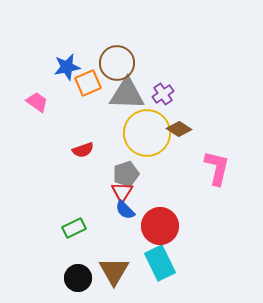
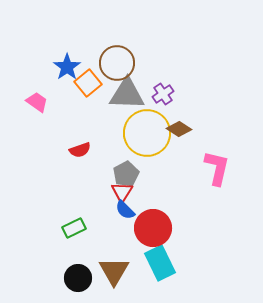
blue star: rotated 24 degrees counterclockwise
orange square: rotated 16 degrees counterclockwise
red semicircle: moved 3 px left
gray pentagon: rotated 10 degrees counterclockwise
red circle: moved 7 px left, 2 px down
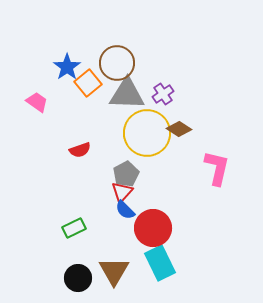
red triangle: rotated 10 degrees clockwise
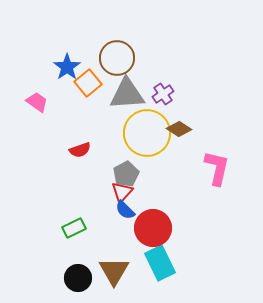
brown circle: moved 5 px up
gray triangle: rotated 6 degrees counterclockwise
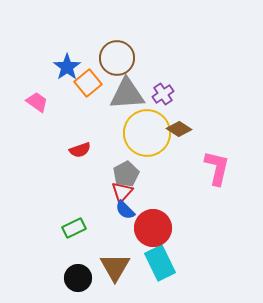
brown triangle: moved 1 px right, 4 px up
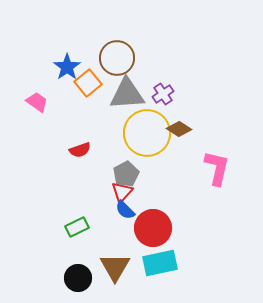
green rectangle: moved 3 px right, 1 px up
cyan rectangle: rotated 76 degrees counterclockwise
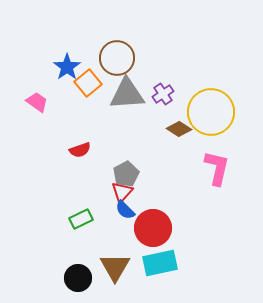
yellow circle: moved 64 px right, 21 px up
green rectangle: moved 4 px right, 8 px up
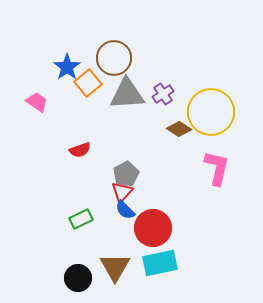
brown circle: moved 3 px left
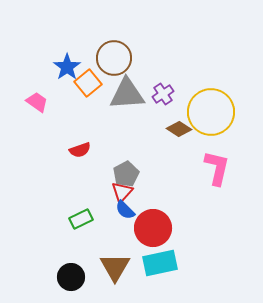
black circle: moved 7 px left, 1 px up
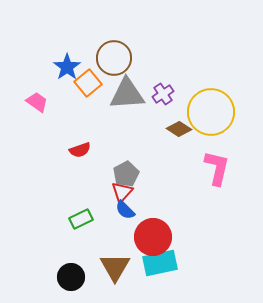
red circle: moved 9 px down
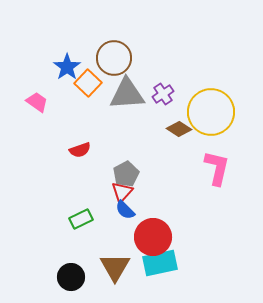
orange square: rotated 8 degrees counterclockwise
